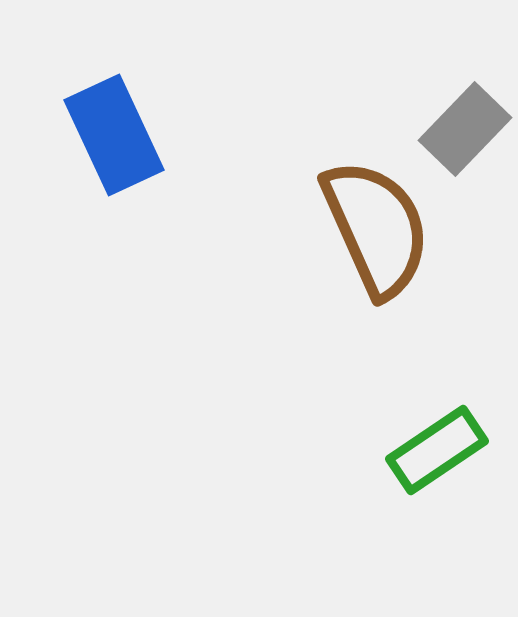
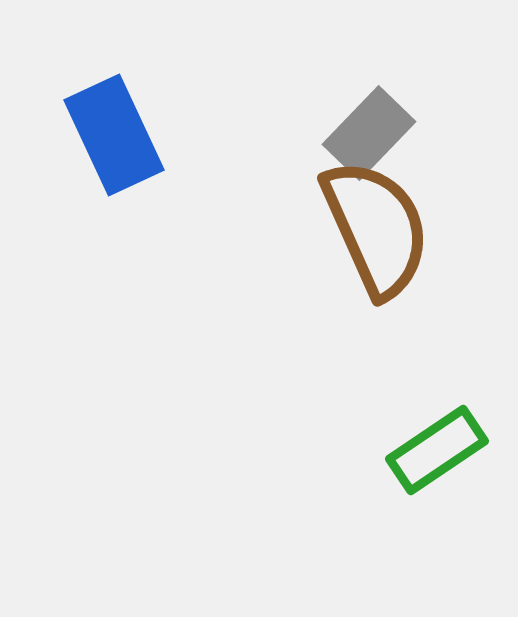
gray rectangle: moved 96 px left, 4 px down
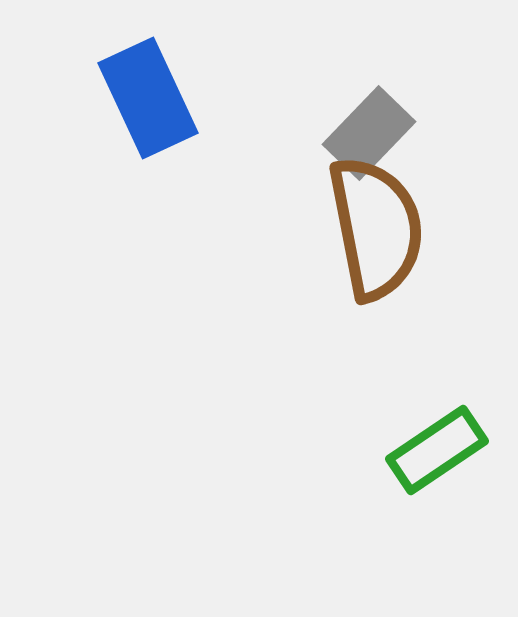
blue rectangle: moved 34 px right, 37 px up
brown semicircle: rotated 13 degrees clockwise
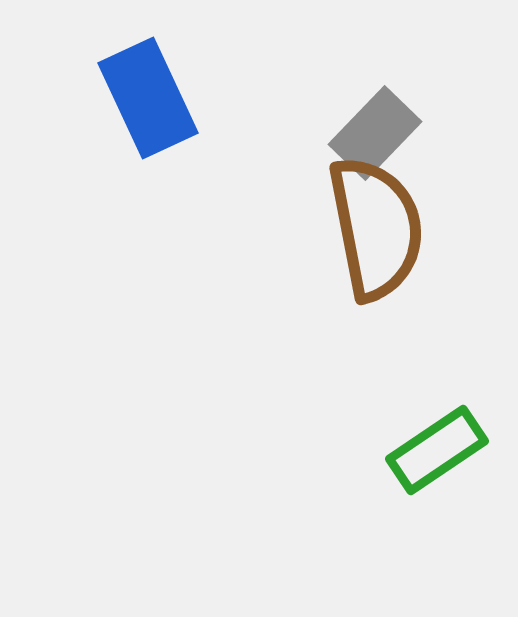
gray rectangle: moved 6 px right
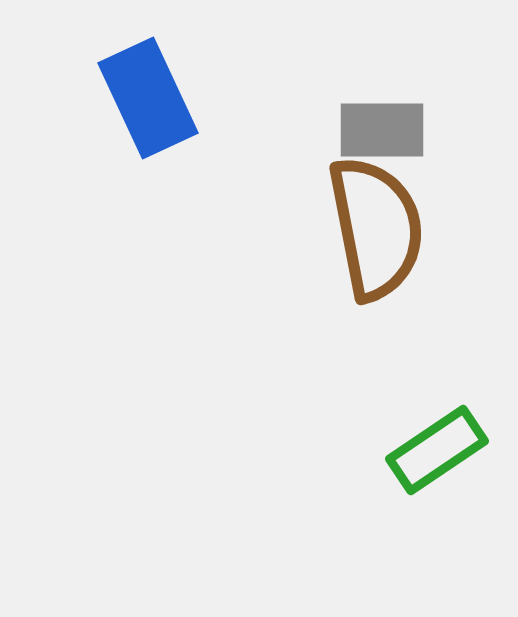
gray rectangle: moved 7 px right, 3 px up; rotated 46 degrees clockwise
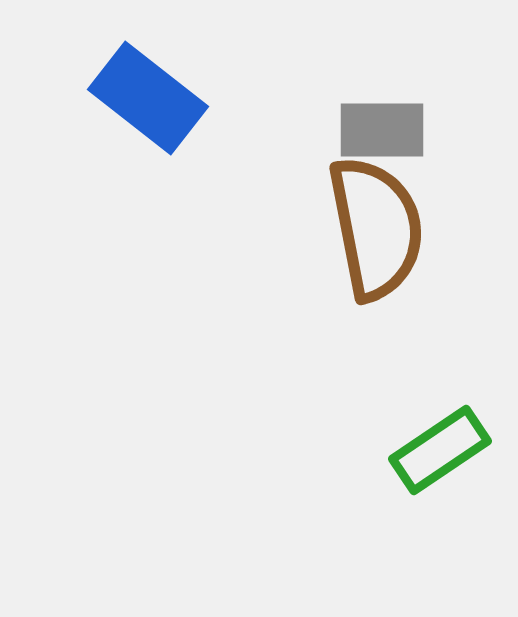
blue rectangle: rotated 27 degrees counterclockwise
green rectangle: moved 3 px right
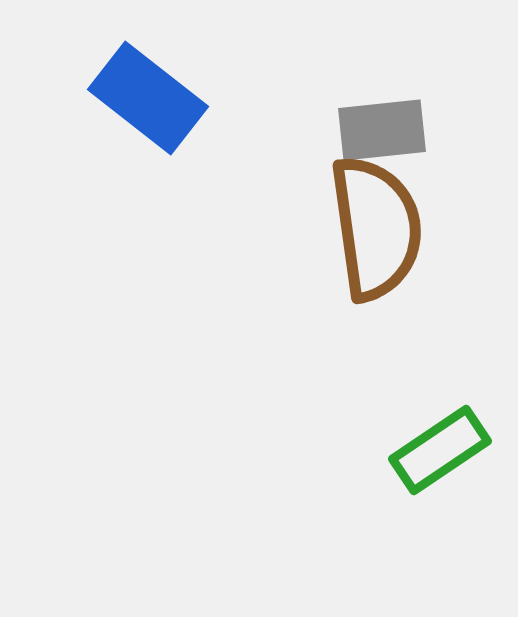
gray rectangle: rotated 6 degrees counterclockwise
brown semicircle: rotated 3 degrees clockwise
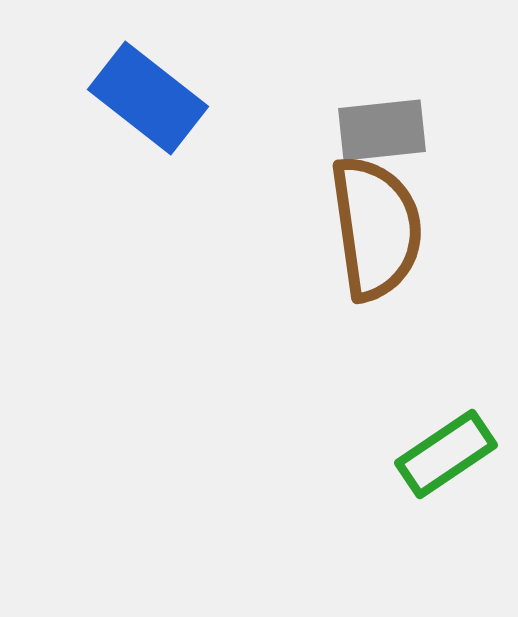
green rectangle: moved 6 px right, 4 px down
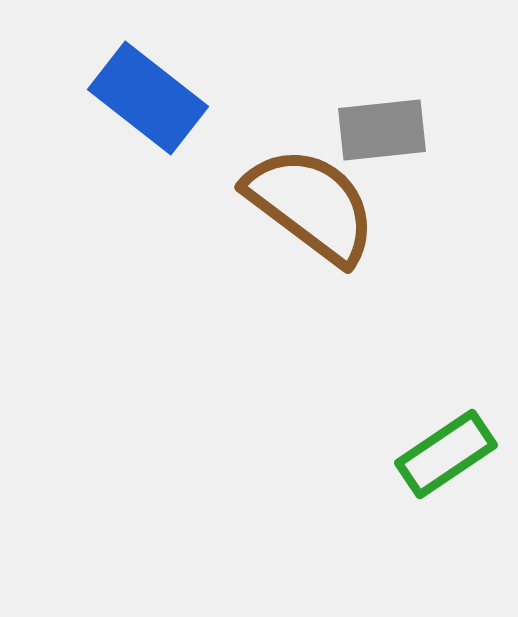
brown semicircle: moved 65 px left, 23 px up; rotated 45 degrees counterclockwise
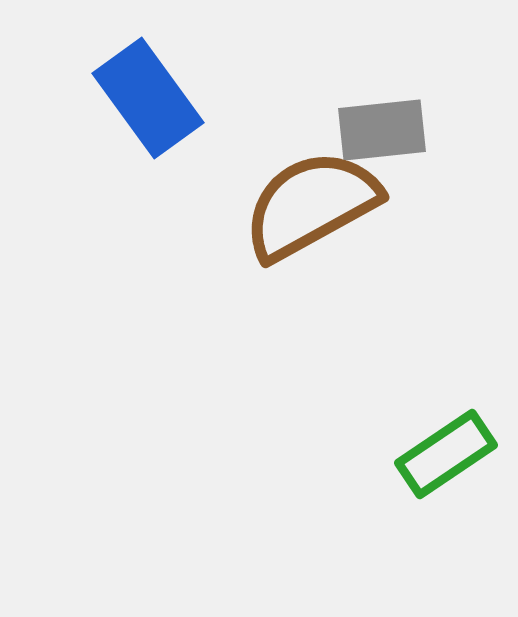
blue rectangle: rotated 16 degrees clockwise
brown semicircle: rotated 66 degrees counterclockwise
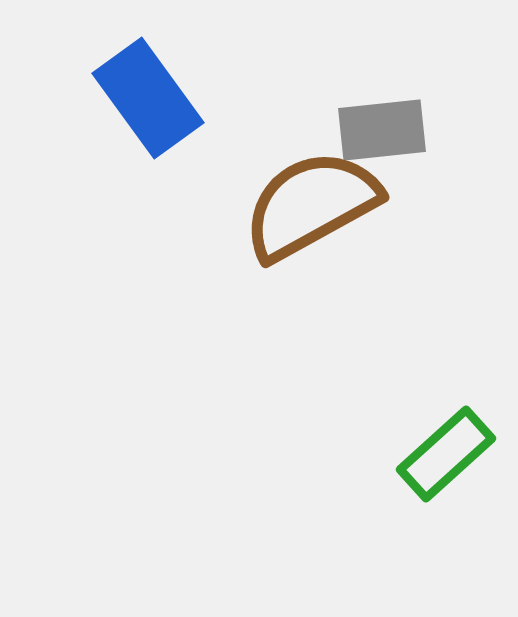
green rectangle: rotated 8 degrees counterclockwise
